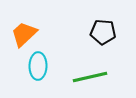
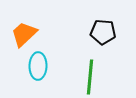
green line: rotated 72 degrees counterclockwise
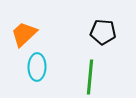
cyan ellipse: moved 1 px left, 1 px down
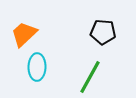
green line: rotated 24 degrees clockwise
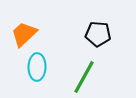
black pentagon: moved 5 px left, 2 px down
green line: moved 6 px left
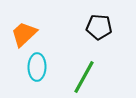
black pentagon: moved 1 px right, 7 px up
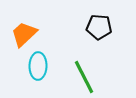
cyan ellipse: moved 1 px right, 1 px up
green line: rotated 56 degrees counterclockwise
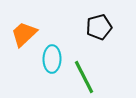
black pentagon: rotated 20 degrees counterclockwise
cyan ellipse: moved 14 px right, 7 px up
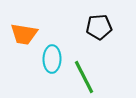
black pentagon: rotated 10 degrees clockwise
orange trapezoid: rotated 128 degrees counterclockwise
